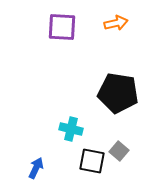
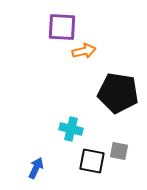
orange arrow: moved 32 px left, 28 px down
gray square: rotated 30 degrees counterclockwise
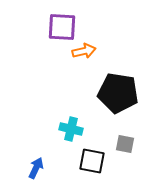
gray square: moved 6 px right, 7 px up
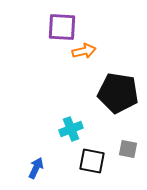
cyan cross: rotated 35 degrees counterclockwise
gray square: moved 3 px right, 5 px down
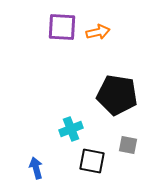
orange arrow: moved 14 px right, 19 px up
black pentagon: moved 1 px left, 2 px down
gray square: moved 4 px up
blue arrow: rotated 40 degrees counterclockwise
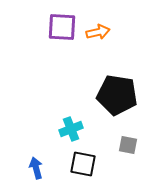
black square: moved 9 px left, 3 px down
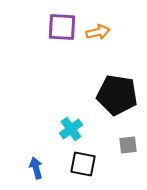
cyan cross: rotated 15 degrees counterclockwise
gray square: rotated 18 degrees counterclockwise
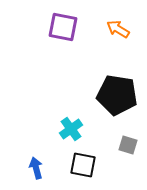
purple square: moved 1 px right; rotated 8 degrees clockwise
orange arrow: moved 20 px right, 3 px up; rotated 135 degrees counterclockwise
gray square: rotated 24 degrees clockwise
black square: moved 1 px down
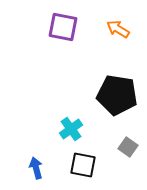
gray square: moved 2 px down; rotated 18 degrees clockwise
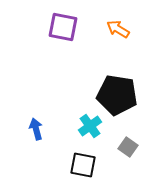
cyan cross: moved 19 px right, 3 px up
blue arrow: moved 39 px up
